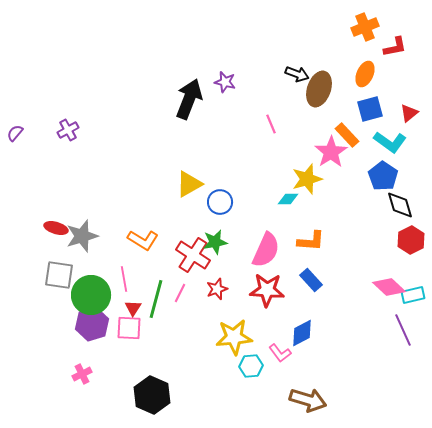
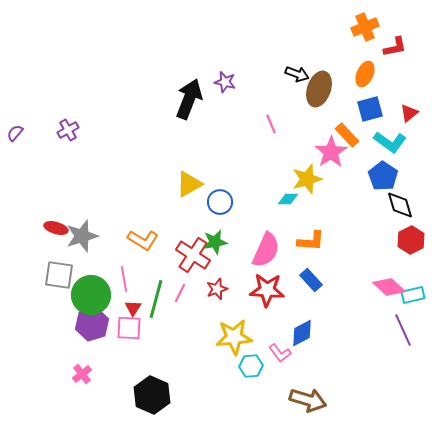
pink cross at (82, 374): rotated 12 degrees counterclockwise
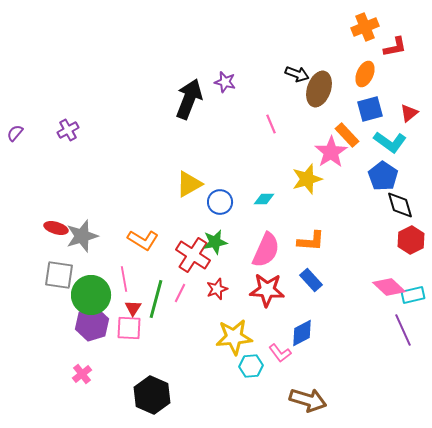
cyan diamond at (288, 199): moved 24 px left
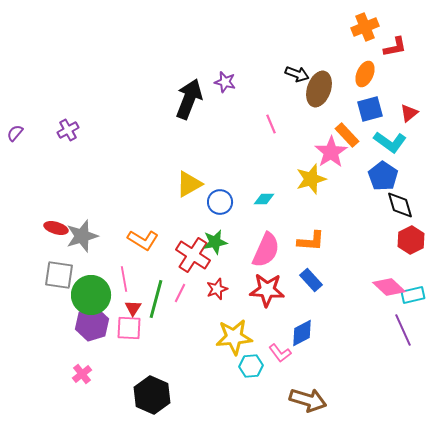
yellow star at (307, 179): moved 4 px right
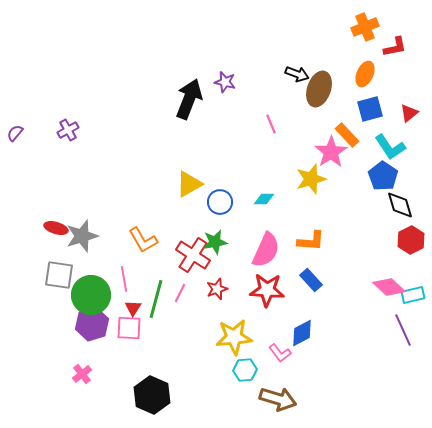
cyan L-shape at (390, 142): moved 5 px down; rotated 20 degrees clockwise
orange L-shape at (143, 240): rotated 28 degrees clockwise
cyan hexagon at (251, 366): moved 6 px left, 4 px down
brown arrow at (308, 400): moved 30 px left, 1 px up
